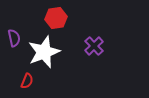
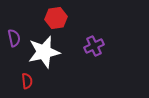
purple cross: rotated 18 degrees clockwise
white star: rotated 8 degrees clockwise
red semicircle: rotated 28 degrees counterclockwise
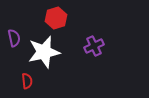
red hexagon: rotated 10 degrees counterclockwise
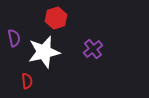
purple cross: moved 1 px left, 3 px down; rotated 12 degrees counterclockwise
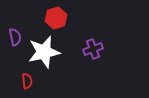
purple semicircle: moved 1 px right, 1 px up
purple cross: rotated 18 degrees clockwise
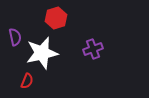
white star: moved 2 px left, 1 px down
red semicircle: rotated 28 degrees clockwise
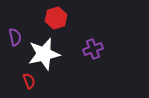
white star: moved 2 px right, 1 px down
red semicircle: moved 2 px right; rotated 42 degrees counterclockwise
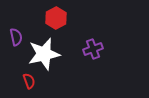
red hexagon: rotated 10 degrees counterclockwise
purple semicircle: moved 1 px right
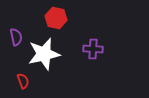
red hexagon: rotated 20 degrees counterclockwise
purple cross: rotated 24 degrees clockwise
red semicircle: moved 6 px left
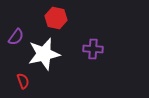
purple semicircle: rotated 48 degrees clockwise
